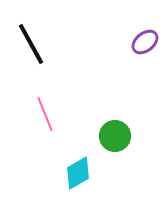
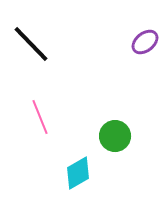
black line: rotated 15 degrees counterclockwise
pink line: moved 5 px left, 3 px down
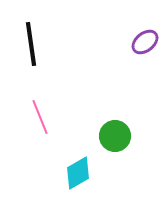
black line: rotated 36 degrees clockwise
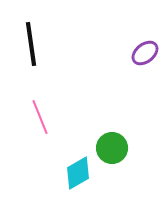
purple ellipse: moved 11 px down
green circle: moved 3 px left, 12 px down
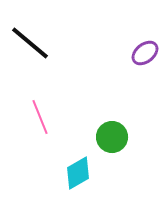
black line: moved 1 px left, 1 px up; rotated 42 degrees counterclockwise
green circle: moved 11 px up
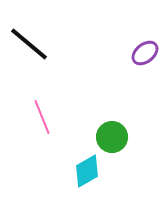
black line: moved 1 px left, 1 px down
pink line: moved 2 px right
cyan diamond: moved 9 px right, 2 px up
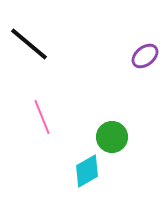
purple ellipse: moved 3 px down
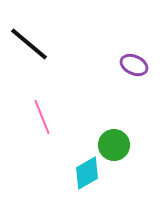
purple ellipse: moved 11 px left, 9 px down; rotated 64 degrees clockwise
green circle: moved 2 px right, 8 px down
cyan diamond: moved 2 px down
